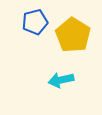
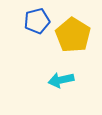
blue pentagon: moved 2 px right, 1 px up
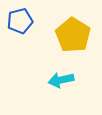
blue pentagon: moved 17 px left
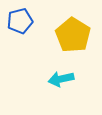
cyan arrow: moved 1 px up
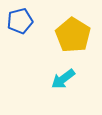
cyan arrow: moved 2 px right; rotated 25 degrees counterclockwise
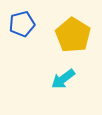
blue pentagon: moved 2 px right, 3 px down
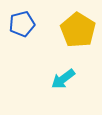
yellow pentagon: moved 5 px right, 5 px up
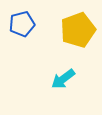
yellow pentagon: rotated 20 degrees clockwise
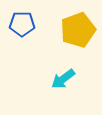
blue pentagon: rotated 15 degrees clockwise
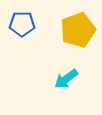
cyan arrow: moved 3 px right
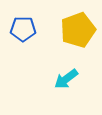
blue pentagon: moved 1 px right, 5 px down
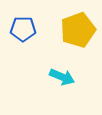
cyan arrow: moved 4 px left, 2 px up; rotated 120 degrees counterclockwise
